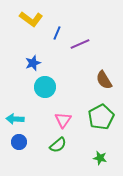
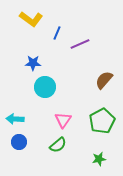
blue star: rotated 21 degrees clockwise
brown semicircle: rotated 72 degrees clockwise
green pentagon: moved 1 px right, 4 px down
green star: moved 1 px left, 1 px down; rotated 24 degrees counterclockwise
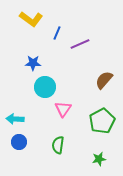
pink triangle: moved 11 px up
green semicircle: rotated 138 degrees clockwise
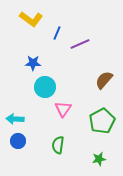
blue circle: moved 1 px left, 1 px up
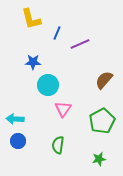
yellow L-shape: rotated 40 degrees clockwise
blue star: moved 1 px up
cyan circle: moved 3 px right, 2 px up
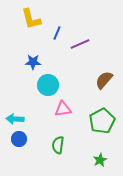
pink triangle: rotated 48 degrees clockwise
blue circle: moved 1 px right, 2 px up
green star: moved 1 px right, 1 px down; rotated 16 degrees counterclockwise
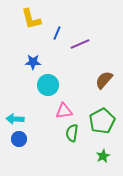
pink triangle: moved 1 px right, 2 px down
green semicircle: moved 14 px right, 12 px up
green star: moved 3 px right, 4 px up
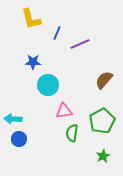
cyan arrow: moved 2 px left
